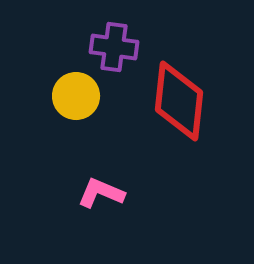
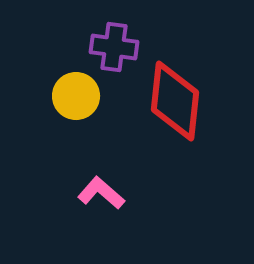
red diamond: moved 4 px left
pink L-shape: rotated 18 degrees clockwise
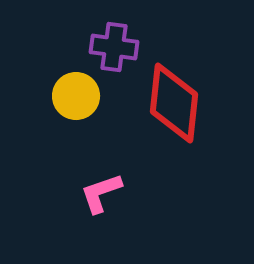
red diamond: moved 1 px left, 2 px down
pink L-shape: rotated 60 degrees counterclockwise
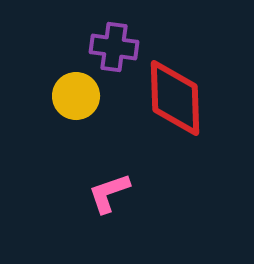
red diamond: moved 1 px right, 5 px up; rotated 8 degrees counterclockwise
pink L-shape: moved 8 px right
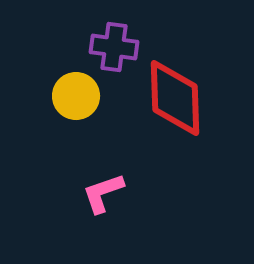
pink L-shape: moved 6 px left
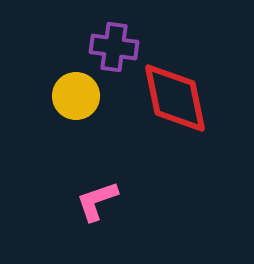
red diamond: rotated 10 degrees counterclockwise
pink L-shape: moved 6 px left, 8 px down
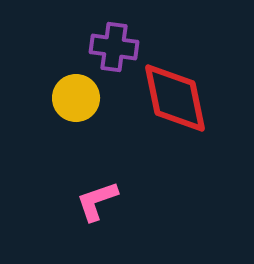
yellow circle: moved 2 px down
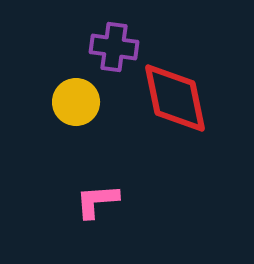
yellow circle: moved 4 px down
pink L-shape: rotated 15 degrees clockwise
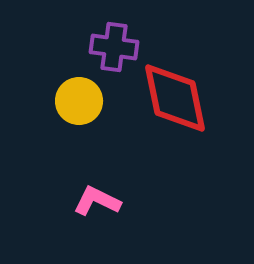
yellow circle: moved 3 px right, 1 px up
pink L-shape: rotated 30 degrees clockwise
